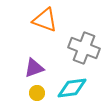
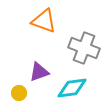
orange triangle: moved 1 px left, 1 px down
purple triangle: moved 5 px right, 4 px down
yellow circle: moved 18 px left
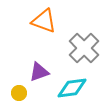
gray cross: rotated 24 degrees clockwise
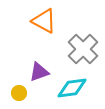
orange triangle: rotated 8 degrees clockwise
gray cross: moved 1 px left, 1 px down
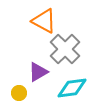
gray cross: moved 18 px left
purple triangle: moved 1 px left; rotated 10 degrees counterclockwise
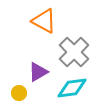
gray cross: moved 9 px right, 3 px down
